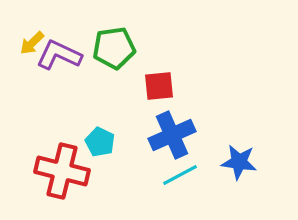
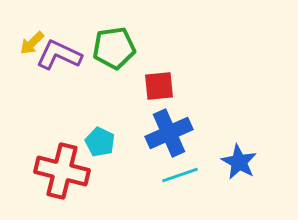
blue cross: moved 3 px left, 2 px up
blue star: rotated 21 degrees clockwise
cyan line: rotated 9 degrees clockwise
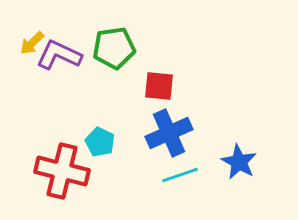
red square: rotated 12 degrees clockwise
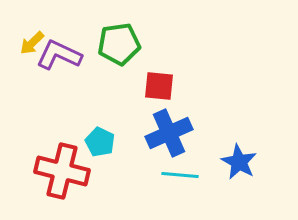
green pentagon: moved 5 px right, 4 px up
cyan line: rotated 24 degrees clockwise
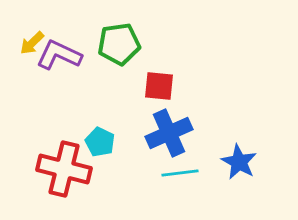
red cross: moved 2 px right, 2 px up
cyan line: moved 2 px up; rotated 12 degrees counterclockwise
